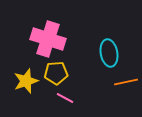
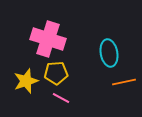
orange line: moved 2 px left
pink line: moved 4 px left
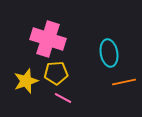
pink line: moved 2 px right
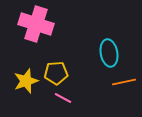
pink cross: moved 12 px left, 15 px up
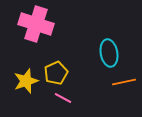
yellow pentagon: rotated 20 degrees counterclockwise
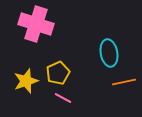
yellow pentagon: moved 2 px right
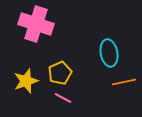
yellow pentagon: moved 2 px right
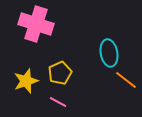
orange line: moved 2 px right, 2 px up; rotated 50 degrees clockwise
pink line: moved 5 px left, 4 px down
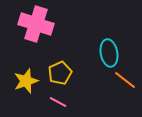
orange line: moved 1 px left
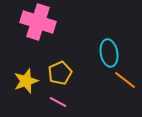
pink cross: moved 2 px right, 2 px up
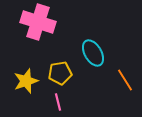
cyan ellipse: moved 16 px left; rotated 20 degrees counterclockwise
yellow pentagon: rotated 15 degrees clockwise
orange line: rotated 20 degrees clockwise
pink line: rotated 48 degrees clockwise
